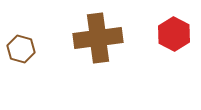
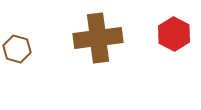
brown hexagon: moved 4 px left
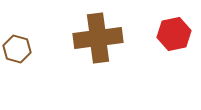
red hexagon: rotated 20 degrees clockwise
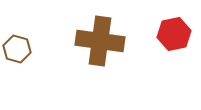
brown cross: moved 2 px right, 3 px down; rotated 15 degrees clockwise
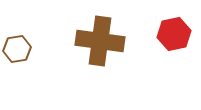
brown hexagon: rotated 24 degrees counterclockwise
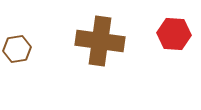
red hexagon: rotated 16 degrees clockwise
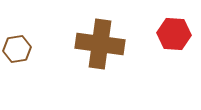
brown cross: moved 3 px down
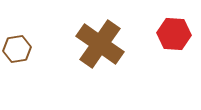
brown cross: rotated 27 degrees clockwise
